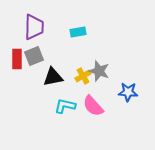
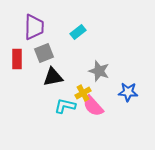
cyan rectangle: rotated 28 degrees counterclockwise
gray square: moved 10 px right, 3 px up
yellow cross: moved 17 px down
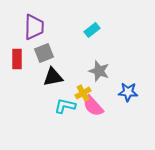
cyan rectangle: moved 14 px right, 2 px up
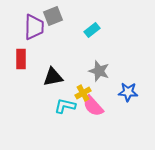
gray square: moved 9 px right, 37 px up
red rectangle: moved 4 px right
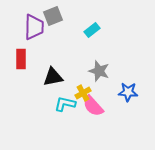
cyan L-shape: moved 2 px up
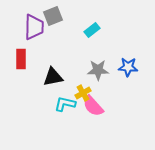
gray star: moved 1 px left, 1 px up; rotated 20 degrees counterclockwise
blue star: moved 25 px up
